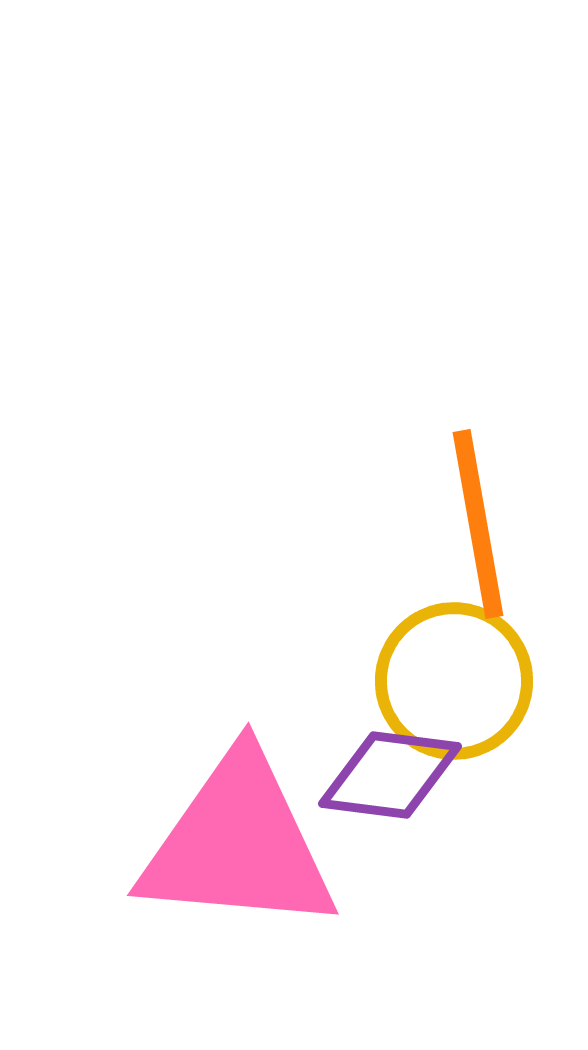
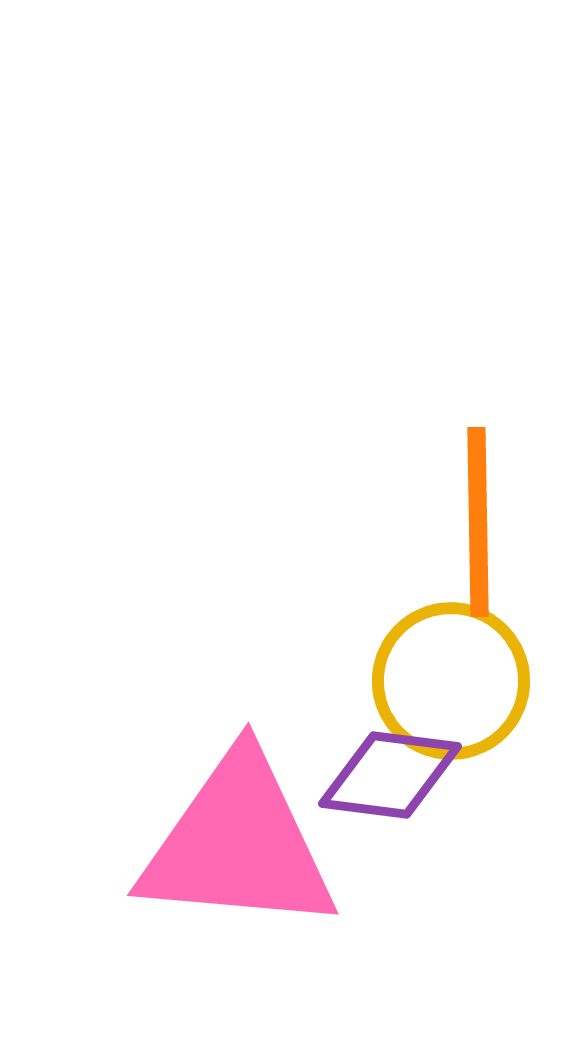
orange line: moved 2 px up; rotated 9 degrees clockwise
yellow circle: moved 3 px left
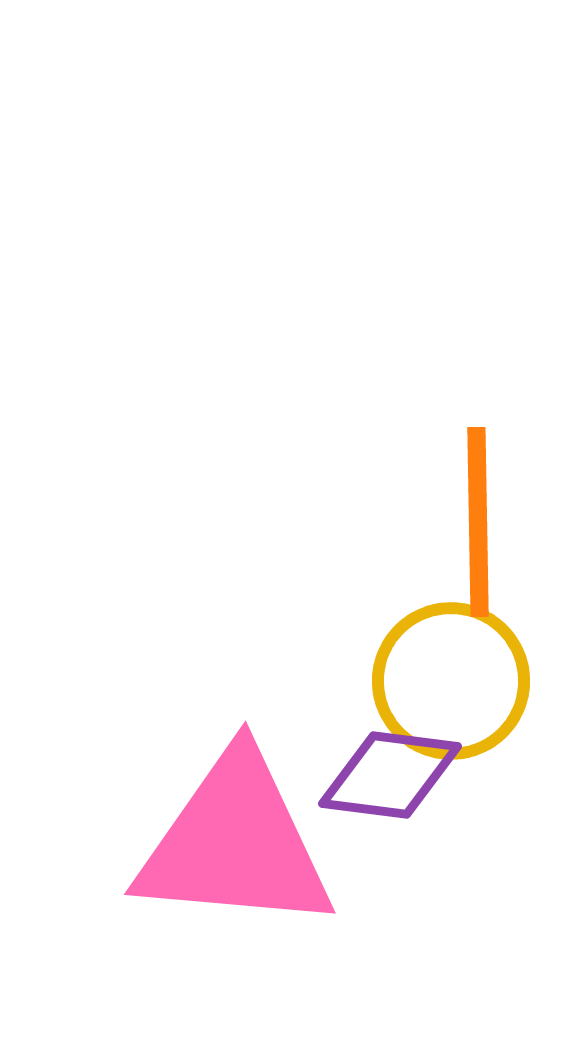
pink triangle: moved 3 px left, 1 px up
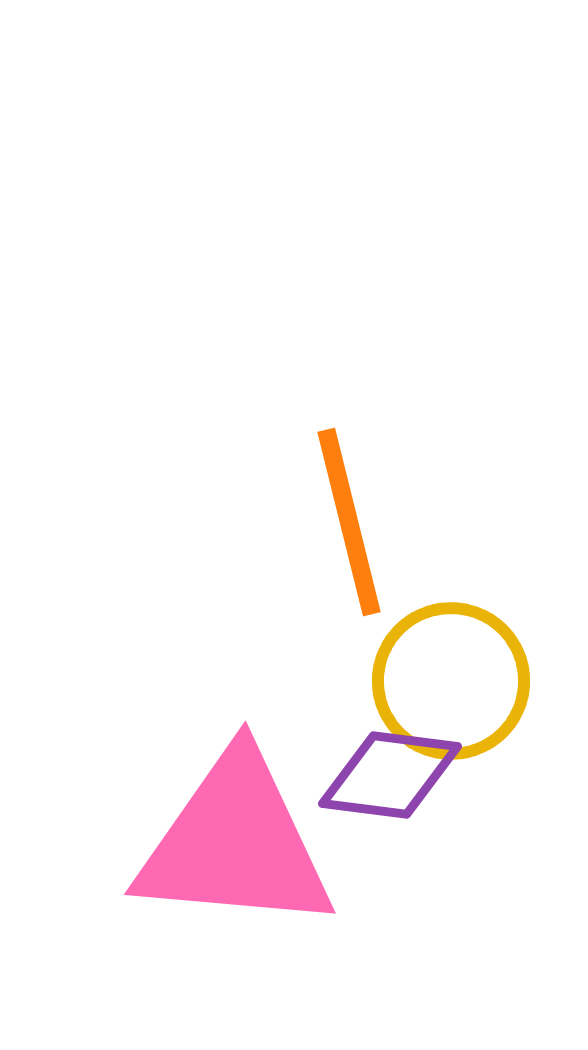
orange line: moved 129 px left; rotated 13 degrees counterclockwise
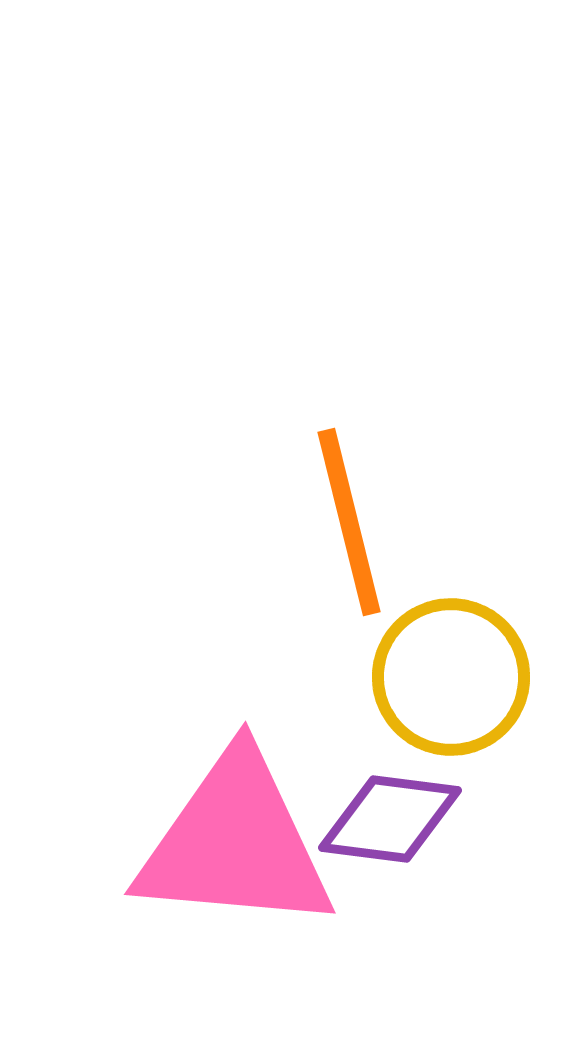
yellow circle: moved 4 px up
purple diamond: moved 44 px down
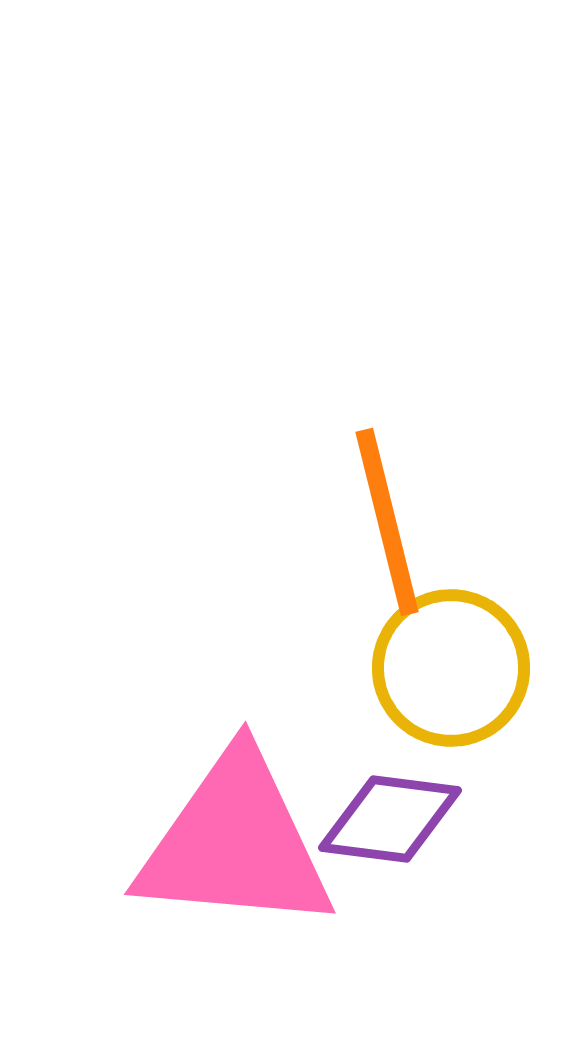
orange line: moved 38 px right
yellow circle: moved 9 px up
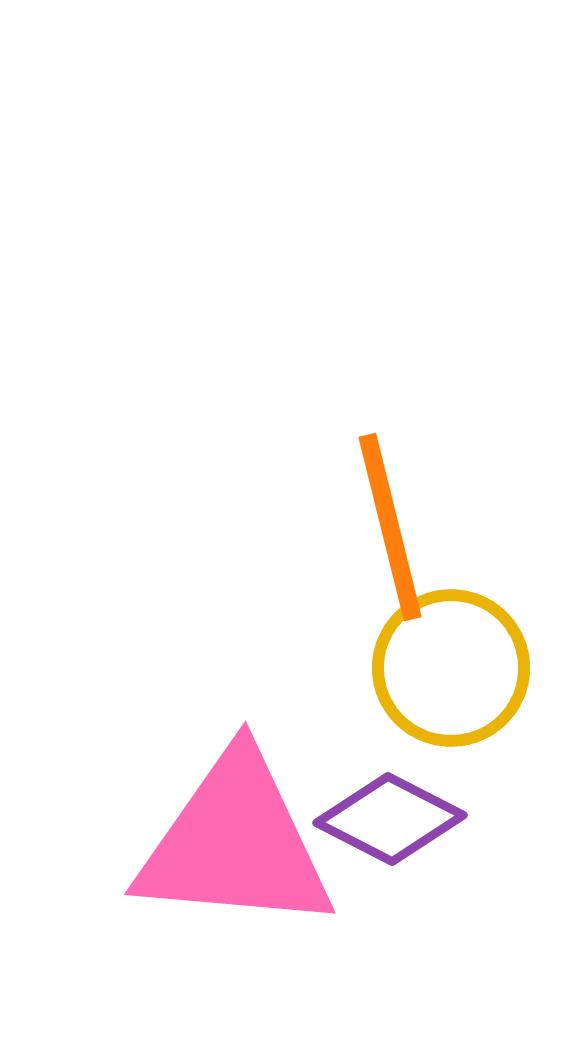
orange line: moved 3 px right, 5 px down
purple diamond: rotated 20 degrees clockwise
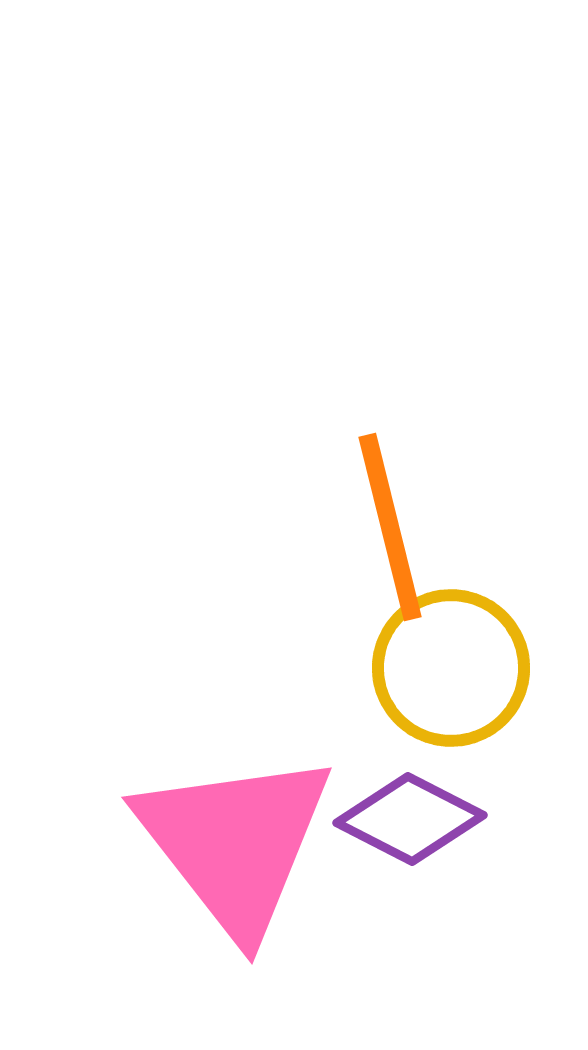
purple diamond: moved 20 px right
pink triangle: rotated 47 degrees clockwise
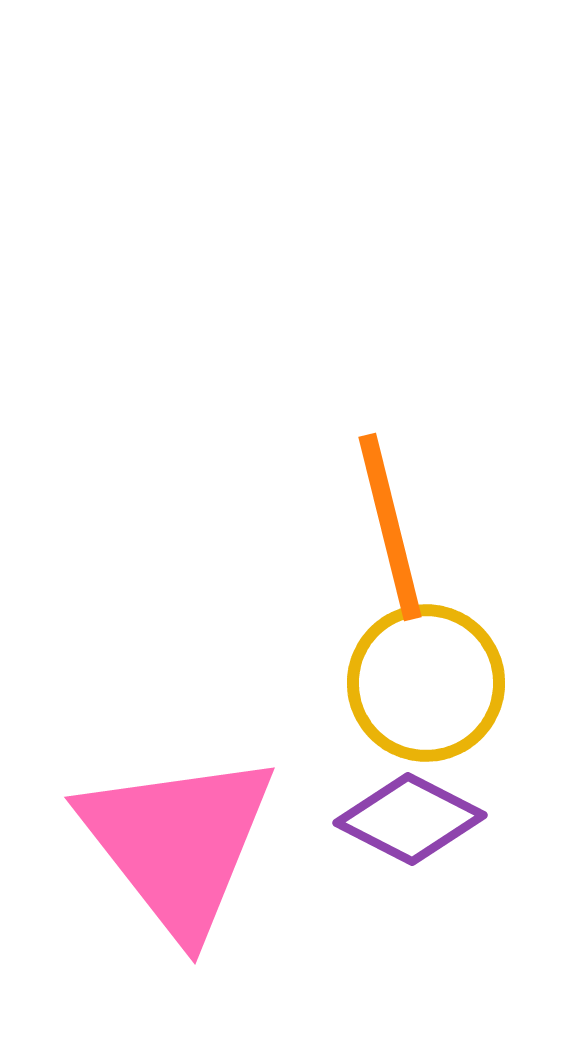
yellow circle: moved 25 px left, 15 px down
pink triangle: moved 57 px left
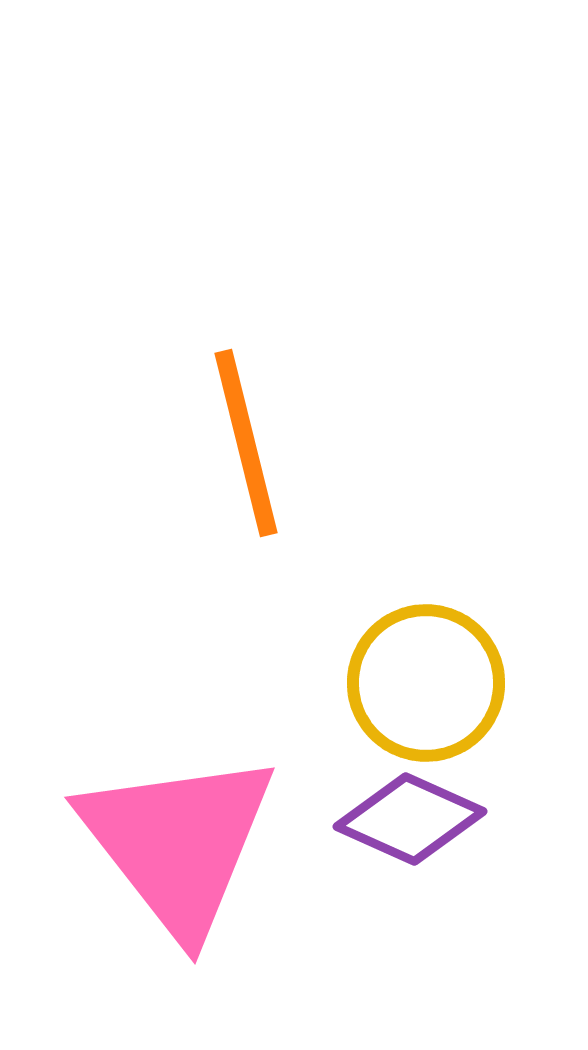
orange line: moved 144 px left, 84 px up
purple diamond: rotated 3 degrees counterclockwise
